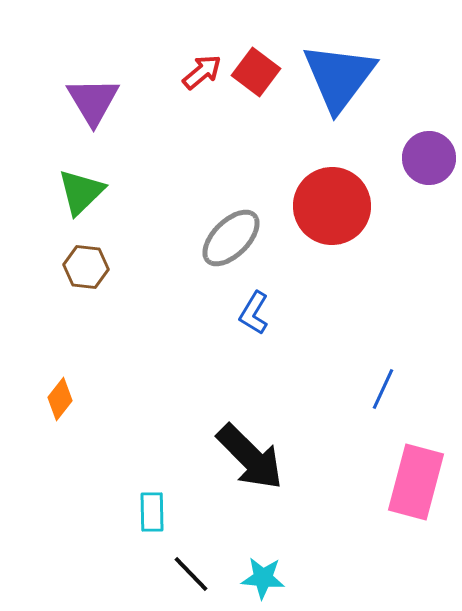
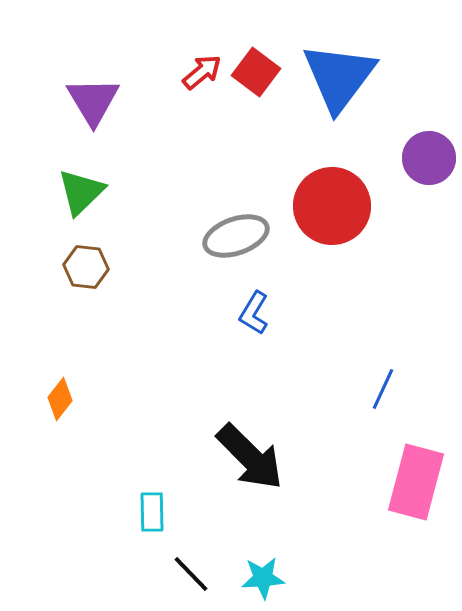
gray ellipse: moved 5 px right, 2 px up; rotated 26 degrees clockwise
cyan star: rotated 9 degrees counterclockwise
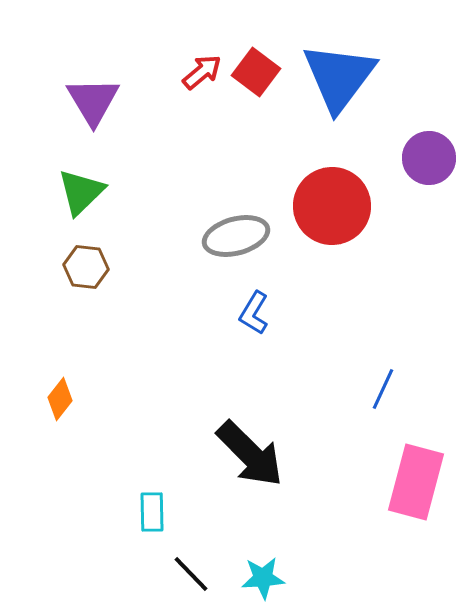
gray ellipse: rotated 4 degrees clockwise
black arrow: moved 3 px up
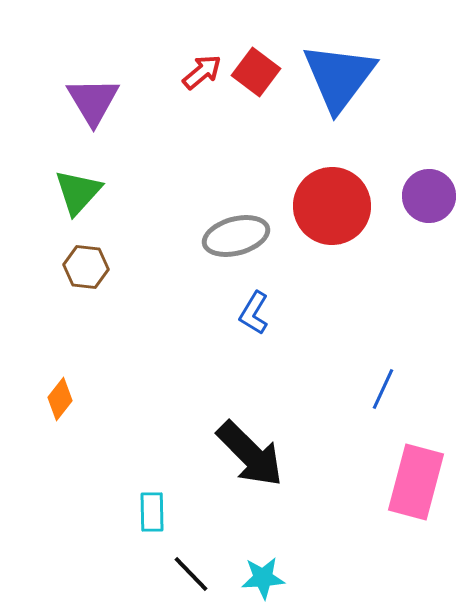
purple circle: moved 38 px down
green triangle: moved 3 px left; rotated 4 degrees counterclockwise
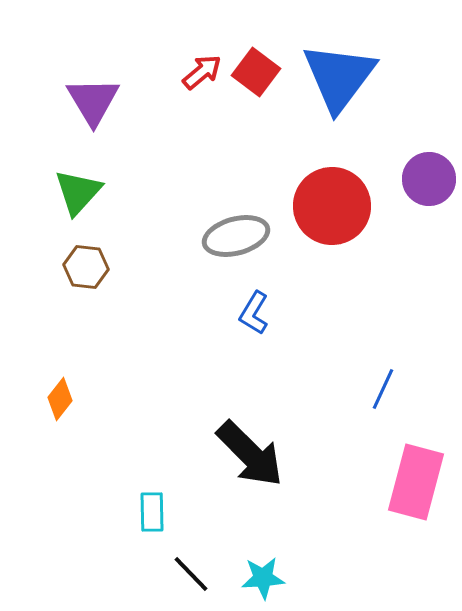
purple circle: moved 17 px up
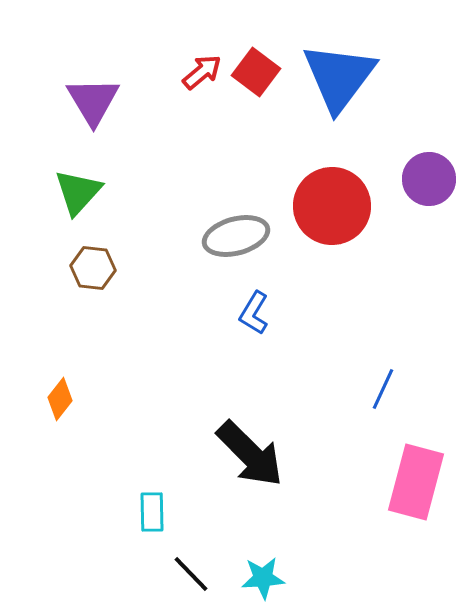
brown hexagon: moved 7 px right, 1 px down
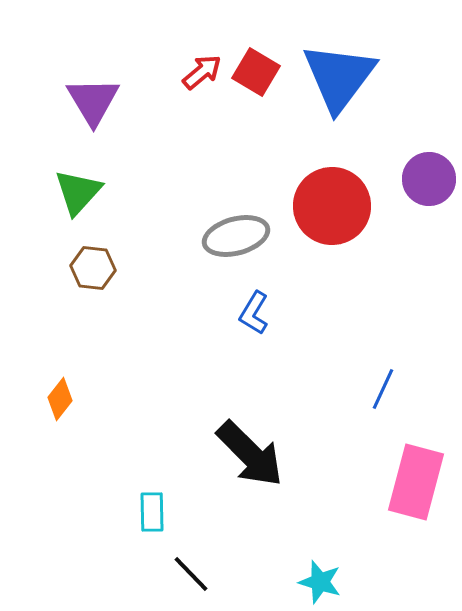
red square: rotated 6 degrees counterclockwise
cyan star: moved 57 px right, 4 px down; rotated 21 degrees clockwise
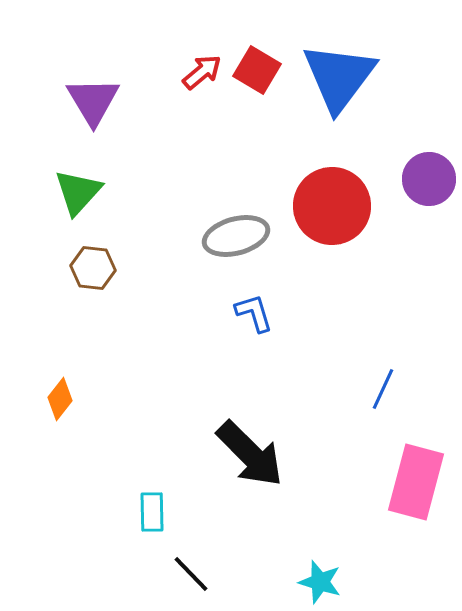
red square: moved 1 px right, 2 px up
blue L-shape: rotated 132 degrees clockwise
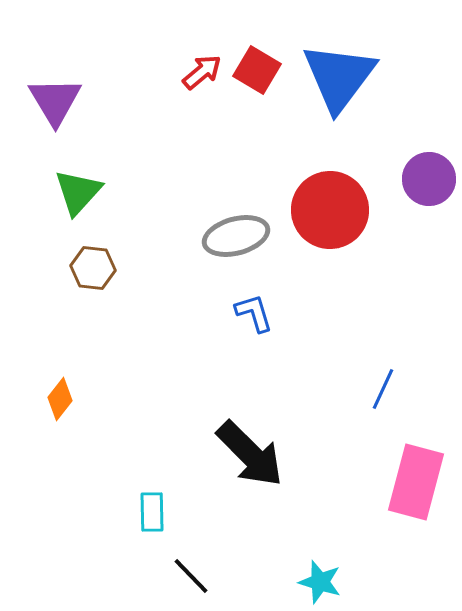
purple triangle: moved 38 px left
red circle: moved 2 px left, 4 px down
black line: moved 2 px down
